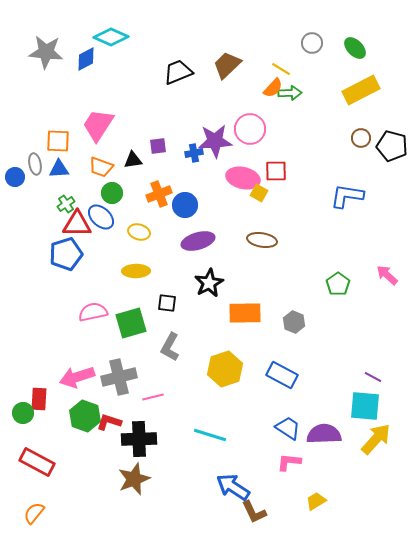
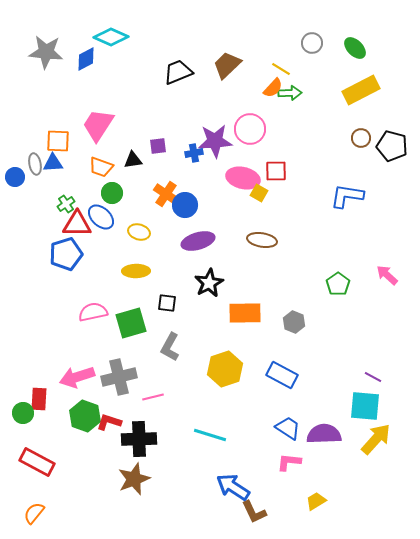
blue triangle at (59, 169): moved 6 px left, 6 px up
orange cross at (159, 194): moved 7 px right; rotated 35 degrees counterclockwise
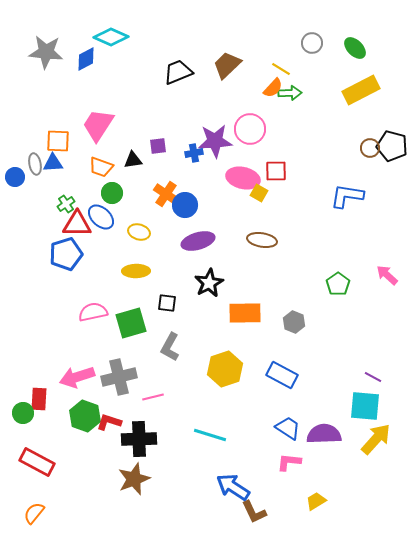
brown circle at (361, 138): moved 9 px right, 10 px down
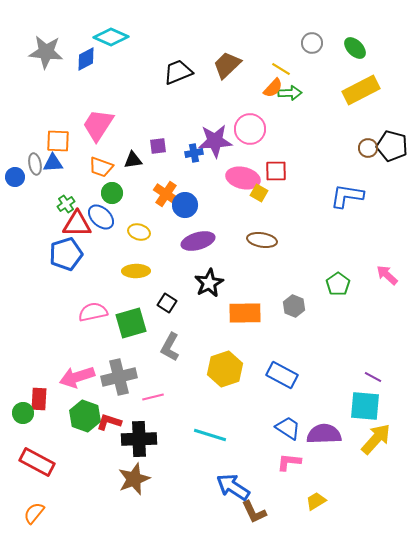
brown circle at (370, 148): moved 2 px left
black square at (167, 303): rotated 24 degrees clockwise
gray hexagon at (294, 322): moved 16 px up
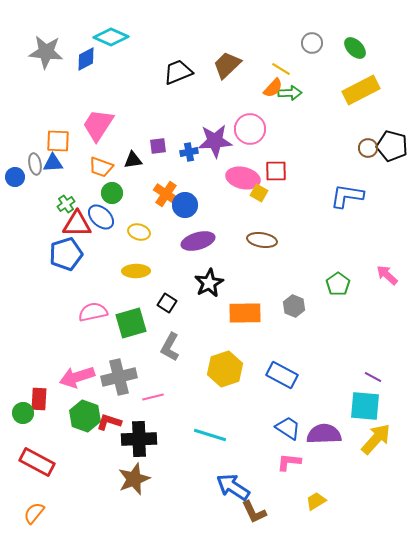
blue cross at (194, 153): moved 5 px left, 1 px up
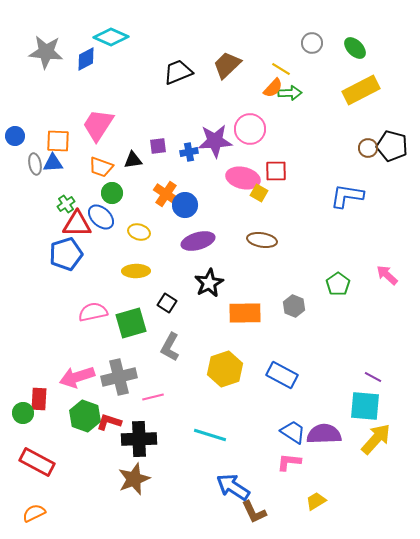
blue circle at (15, 177): moved 41 px up
blue trapezoid at (288, 428): moved 5 px right, 4 px down
orange semicircle at (34, 513): rotated 25 degrees clockwise
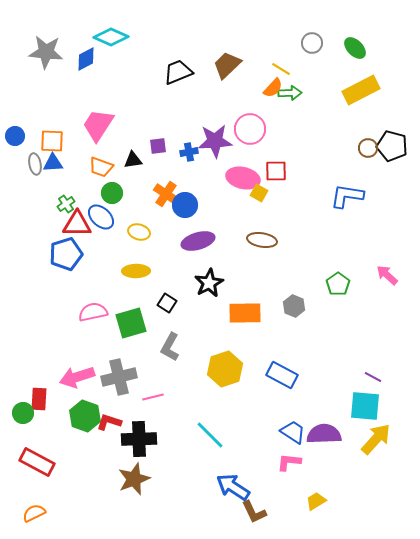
orange square at (58, 141): moved 6 px left
cyan line at (210, 435): rotated 28 degrees clockwise
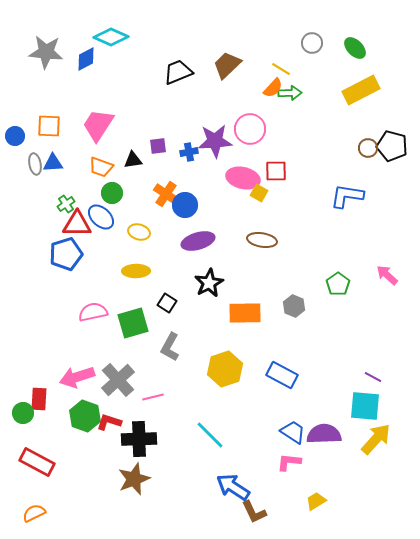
orange square at (52, 141): moved 3 px left, 15 px up
green square at (131, 323): moved 2 px right
gray cross at (119, 377): moved 1 px left, 3 px down; rotated 28 degrees counterclockwise
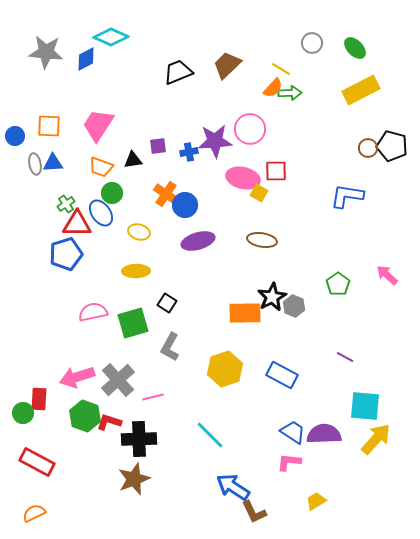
blue ellipse at (101, 217): moved 4 px up; rotated 12 degrees clockwise
black star at (209, 283): moved 63 px right, 14 px down
purple line at (373, 377): moved 28 px left, 20 px up
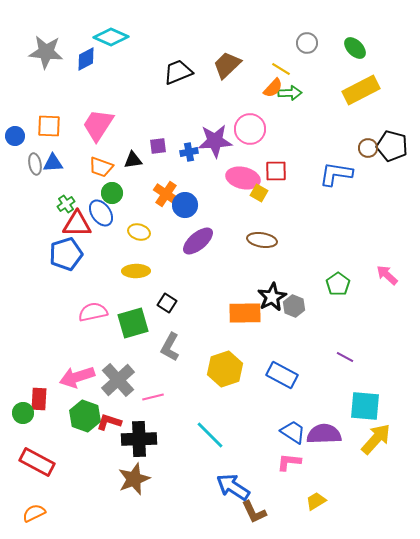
gray circle at (312, 43): moved 5 px left
blue L-shape at (347, 196): moved 11 px left, 22 px up
purple ellipse at (198, 241): rotated 24 degrees counterclockwise
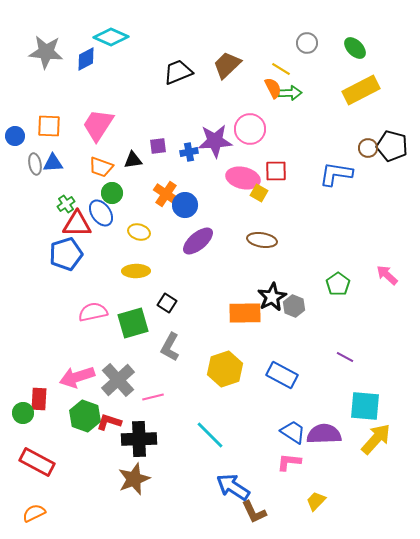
orange semicircle at (273, 88): rotated 70 degrees counterclockwise
yellow trapezoid at (316, 501): rotated 15 degrees counterclockwise
